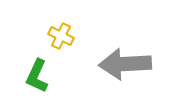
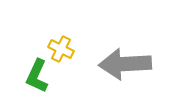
yellow cross: moved 13 px down
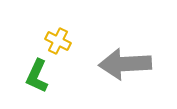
yellow cross: moved 3 px left, 8 px up
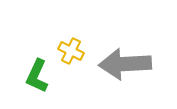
yellow cross: moved 13 px right, 10 px down
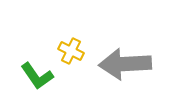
green L-shape: rotated 60 degrees counterclockwise
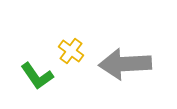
yellow cross: rotated 10 degrees clockwise
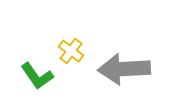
gray arrow: moved 1 px left, 5 px down
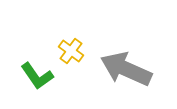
gray arrow: moved 2 px right; rotated 27 degrees clockwise
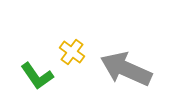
yellow cross: moved 1 px right, 1 px down
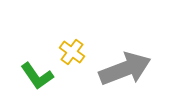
gray arrow: moved 1 px left; rotated 135 degrees clockwise
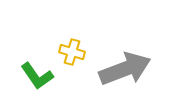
yellow cross: rotated 20 degrees counterclockwise
